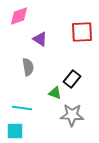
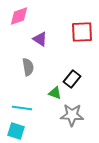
cyan square: moved 1 px right; rotated 18 degrees clockwise
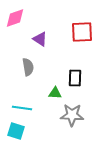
pink diamond: moved 4 px left, 2 px down
black rectangle: moved 3 px right, 1 px up; rotated 36 degrees counterclockwise
green triangle: rotated 16 degrees counterclockwise
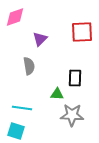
pink diamond: moved 1 px up
purple triangle: rotated 42 degrees clockwise
gray semicircle: moved 1 px right, 1 px up
green triangle: moved 2 px right, 1 px down
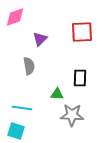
black rectangle: moved 5 px right
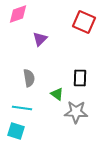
pink diamond: moved 3 px right, 3 px up
red square: moved 2 px right, 10 px up; rotated 25 degrees clockwise
gray semicircle: moved 12 px down
green triangle: rotated 32 degrees clockwise
gray star: moved 4 px right, 3 px up
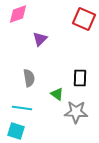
red square: moved 3 px up
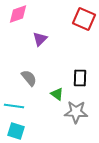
gray semicircle: rotated 30 degrees counterclockwise
cyan line: moved 8 px left, 2 px up
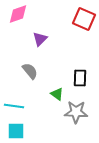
gray semicircle: moved 1 px right, 7 px up
cyan square: rotated 18 degrees counterclockwise
